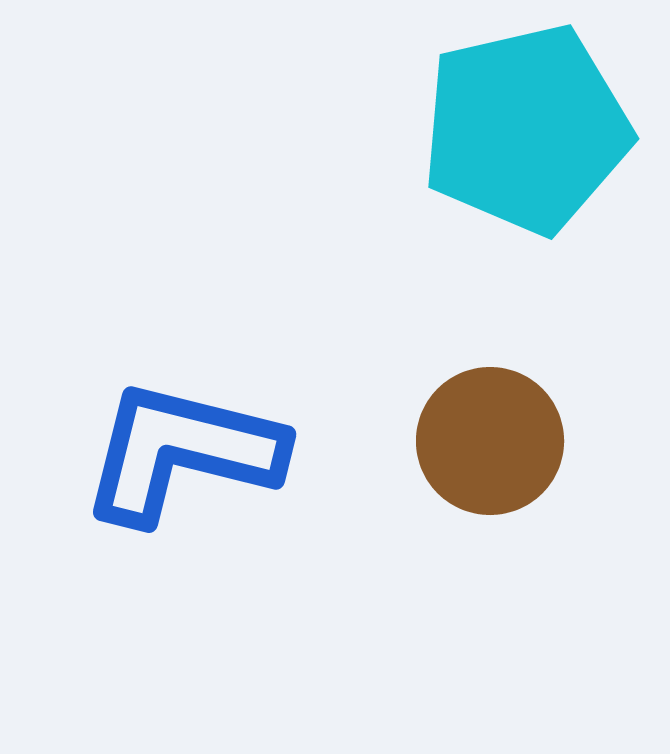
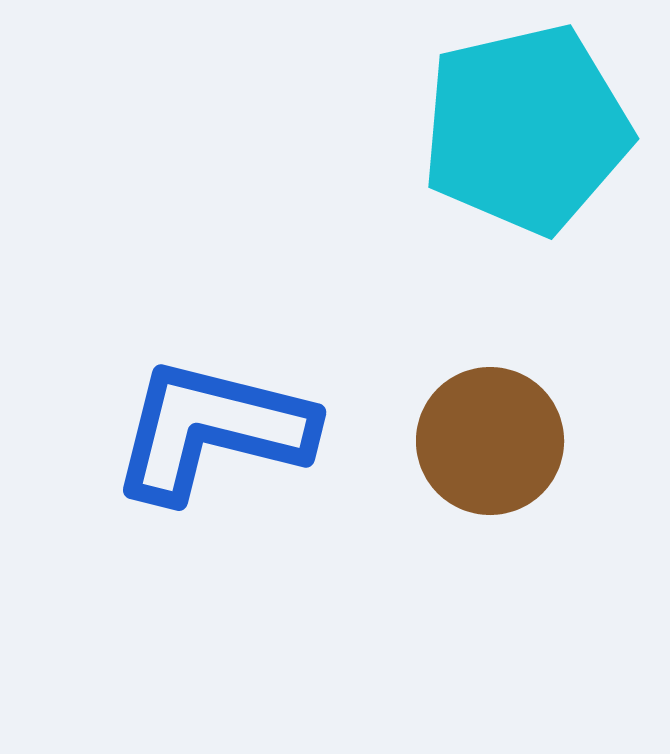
blue L-shape: moved 30 px right, 22 px up
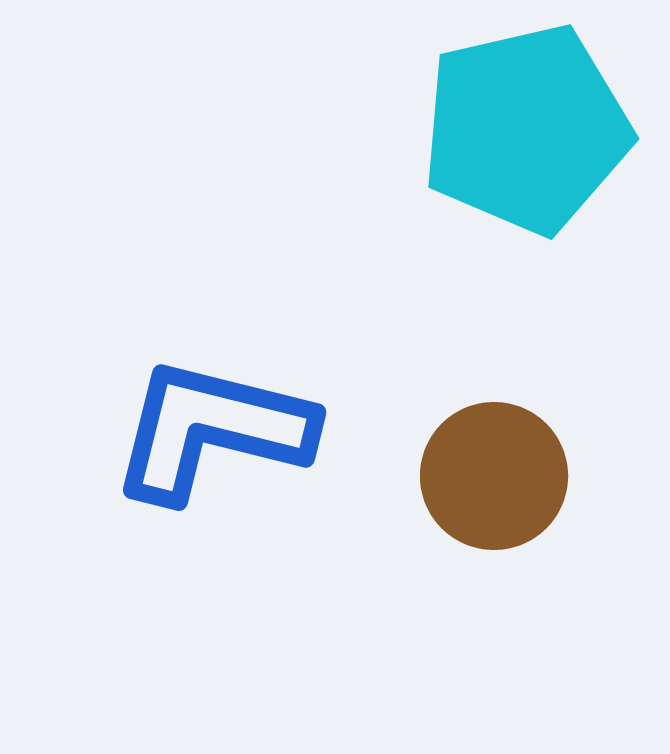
brown circle: moved 4 px right, 35 px down
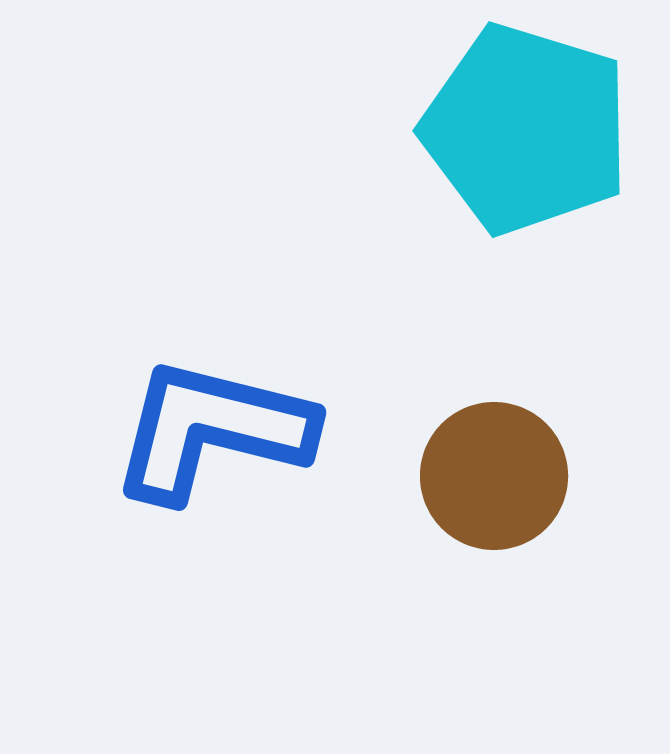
cyan pentagon: rotated 30 degrees clockwise
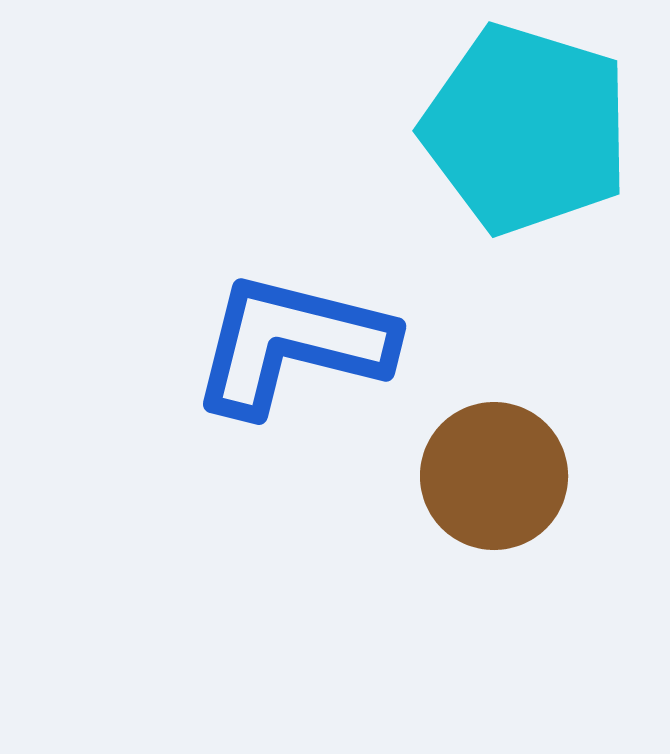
blue L-shape: moved 80 px right, 86 px up
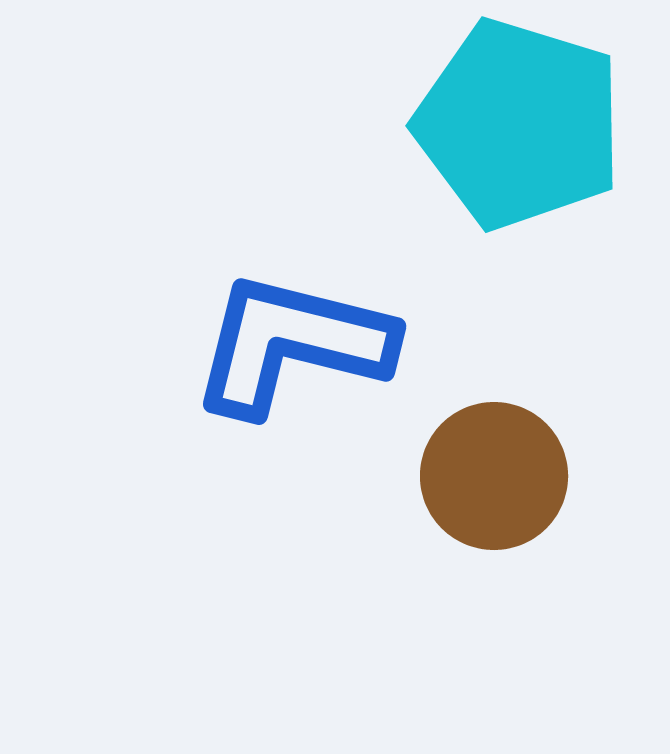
cyan pentagon: moved 7 px left, 5 px up
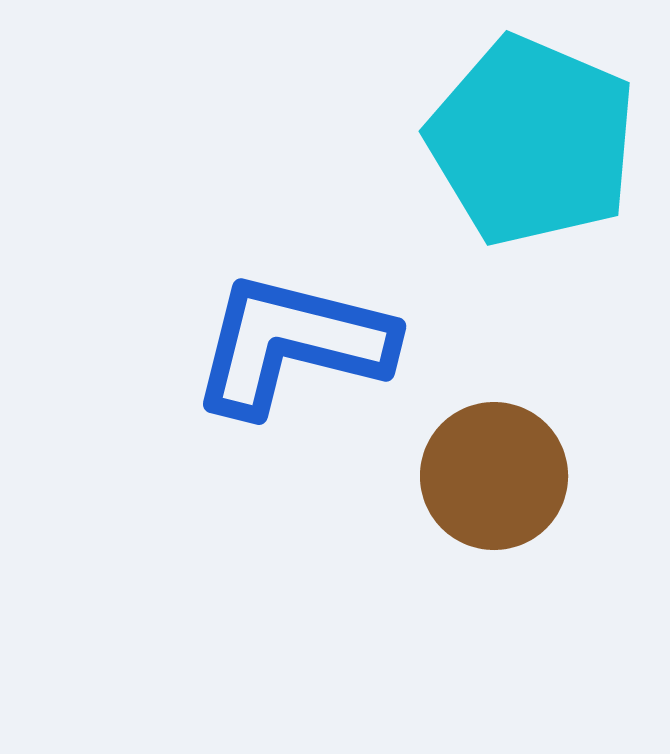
cyan pentagon: moved 13 px right, 17 px down; rotated 6 degrees clockwise
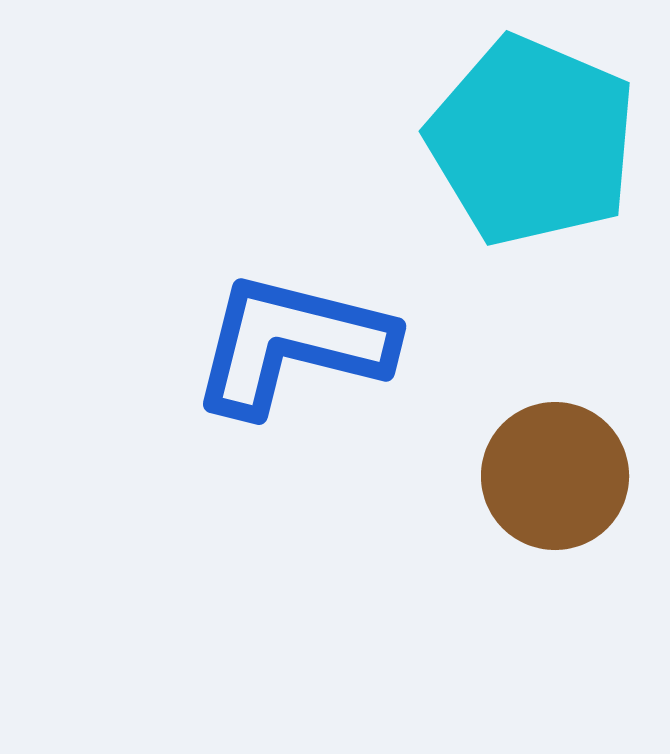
brown circle: moved 61 px right
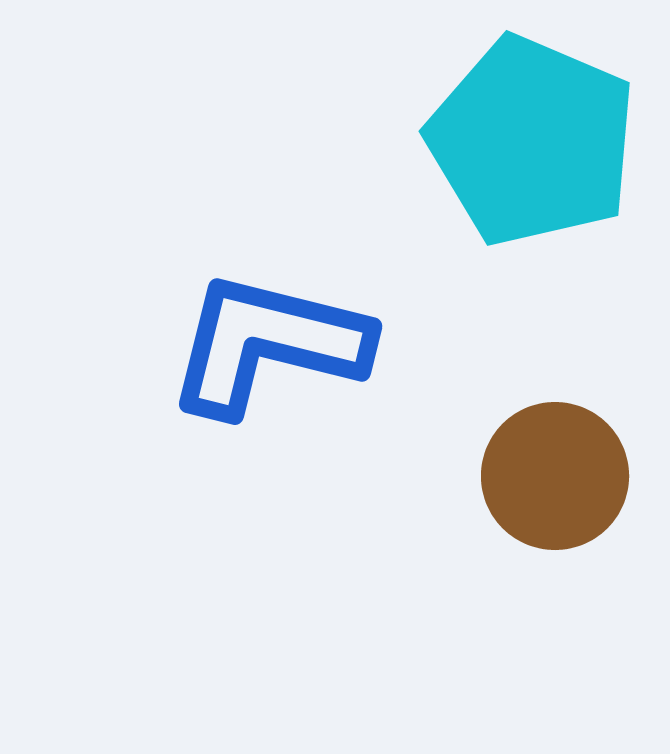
blue L-shape: moved 24 px left
